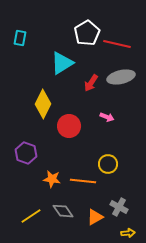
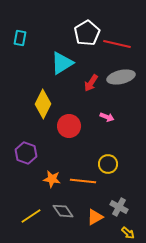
yellow arrow: rotated 48 degrees clockwise
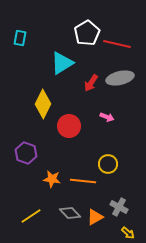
gray ellipse: moved 1 px left, 1 px down
gray diamond: moved 7 px right, 2 px down; rotated 10 degrees counterclockwise
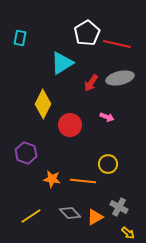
red circle: moved 1 px right, 1 px up
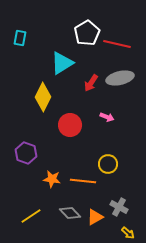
yellow diamond: moved 7 px up
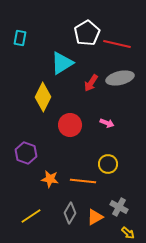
pink arrow: moved 6 px down
orange star: moved 2 px left
gray diamond: rotated 75 degrees clockwise
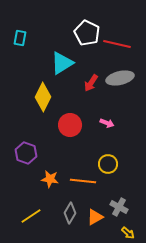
white pentagon: rotated 15 degrees counterclockwise
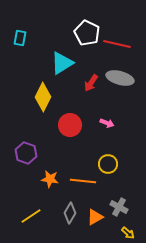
gray ellipse: rotated 28 degrees clockwise
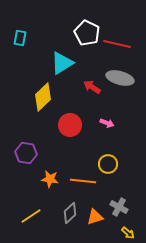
red arrow: moved 1 px right, 4 px down; rotated 90 degrees clockwise
yellow diamond: rotated 20 degrees clockwise
purple hexagon: rotated 10 degrees counterclockwise
gray diamond: rotated 15 degrees clockwise
orange triangle: rotated 12 degrees clockwise
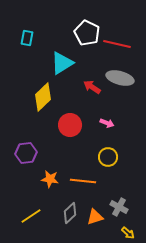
cyan rectangle: moved 7 px right
purple hexagon: rotated 15 degrees counterclockwise
yellow circle: moved 7 px up
